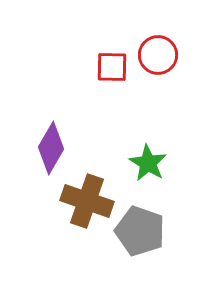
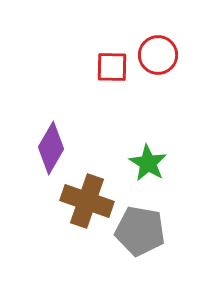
gray pentagon: rotated 9 degrees counterclockwise
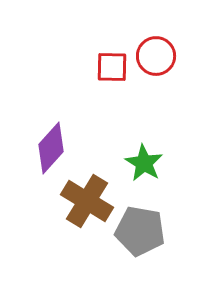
red circle: moved 2 px left, 1 px down
purple diamond: rotated 12 degrees clockwise
green star: moved 4 px left
brown cross: rotated 12 degrees clockwise
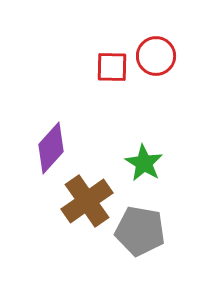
brown cross: rotated 24 degrees clockwise
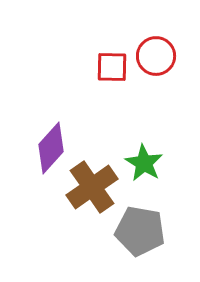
brown cross: moved 5 px right, 14 px up
